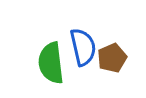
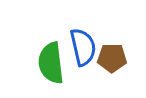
brown pentagon: rotated 24 degrees clockwise
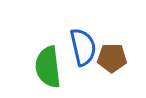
green semicircle: moved 3 px left, 4 px down
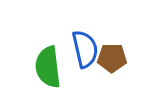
blue semicircle: moved 2 px right, 2 px down
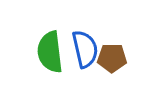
green semicircle: moved 2 px right, 15 px up
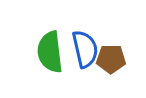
brown pentagon: moved 1 px left, 1 px down
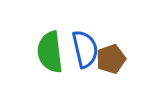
brown pentagon: rotated 20 degrees counterclockwise
